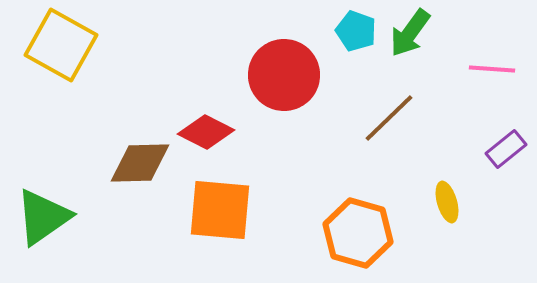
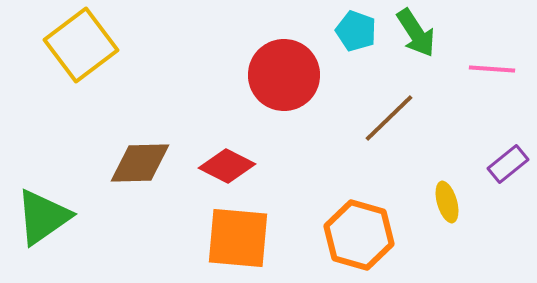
green arrow: moved 6 px right; rotated 69 degrees counterclockwise
yellow square: moved 20 px right; rotated 24 degrees clockwise
red diamond: moved 21 px right, 34 px down
purple rectangle: moved 2 px right, 15 px down
orange square: moved 18 px right, 28 px down
orange hexagon: moved 1 px right, 2 px down
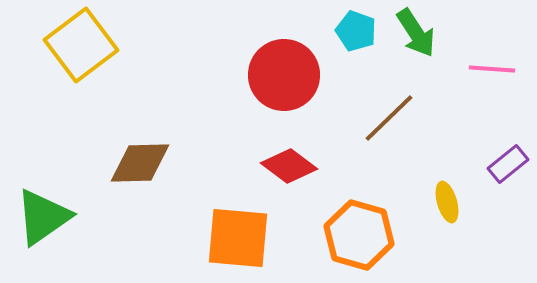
red diamond: moved 62 px right; rotated 10 degrees clockwise
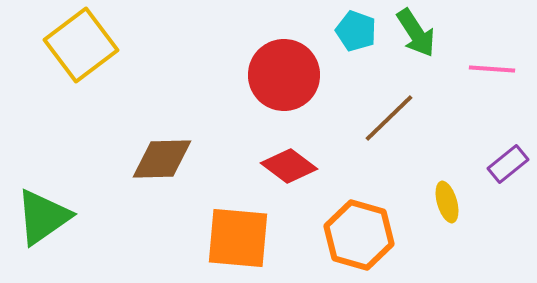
brown diamond: moved 22 px right, 4 px up
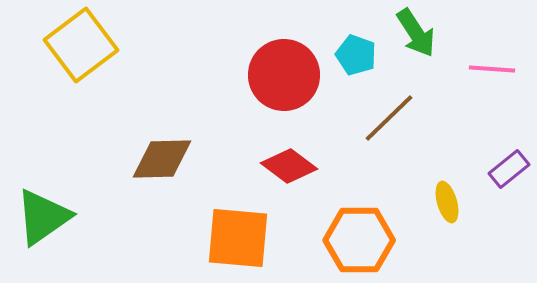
cyan pentagon: moved 24 px down
purple rectangle: moved 1 px right, 5 px down
orange hexagon: moved 5 px down; rotated 16 degrees counterclockwise
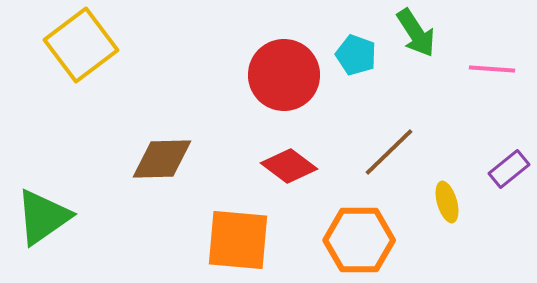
brown line: moved 34 px down
orange square: moved 2 px down
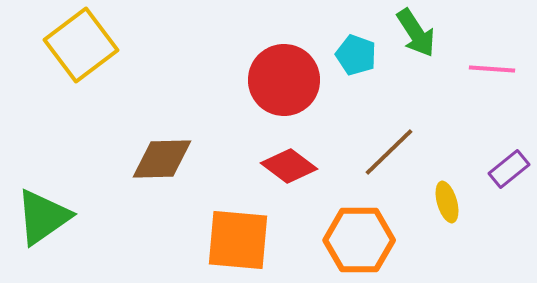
red circle: moved 5 px down
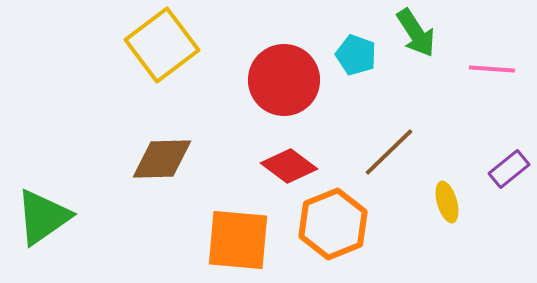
yellow square: moved 81 px right
orange hexagon: moved 26 px left, 16 px up; rotated 22 degrees counterclockwise
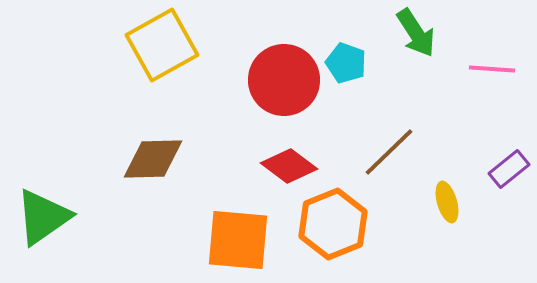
yellow square: rotated 8 degrees clockwise
cyan pentagon: moved 10 px left, 8 px down
brown diamond: moved 9 px left
